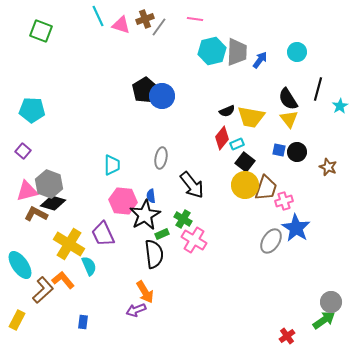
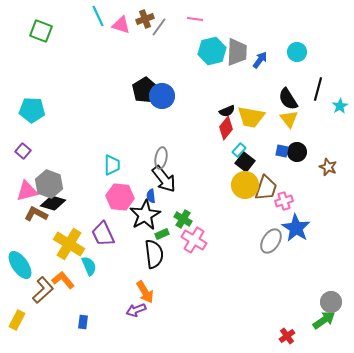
red diamond at (222, 138): moved 4 px right, 10 px up
cyan rectangle at (237, 144): moved 2 px right, 6 px down; rotated 24 degrees counterclockwise
blue square at (279, 150): moved 3 px right, 1 px down
black arrow at (192, 185): moved 28 px left, 6 px up
pink hexagon at (123, 201): moved 3 px left, 4 px up
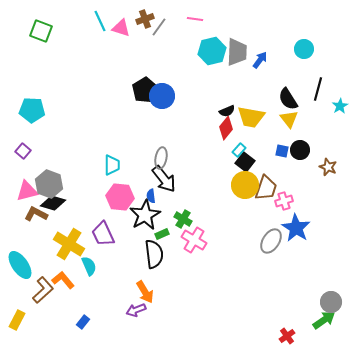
cyan line at (98, 16): moved 2 px right, 5 px down
pink triangle at (121, 25): moved 3 px down
cyan circle at (297, 52): moved 7 px right, 3 px up
black circle at (297, 152): moved 3 px right, 2 px up
blue rectangle at (83, 322): rotated 32 degrees clockwise
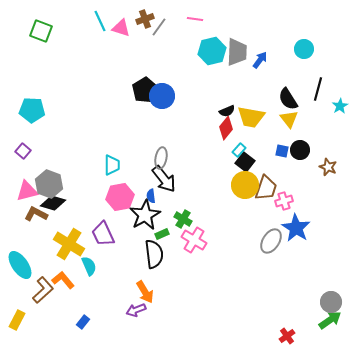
pink hexagon at (120, 197): rotated 16 degrees counterclockwise
green arrow at (324, 320): moved 6 px right
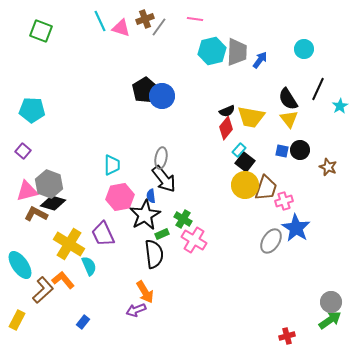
black line at (318, 89): rotated 10 degrees clockwise
red cross at (287, 336): rotated 21 degrees clockwise
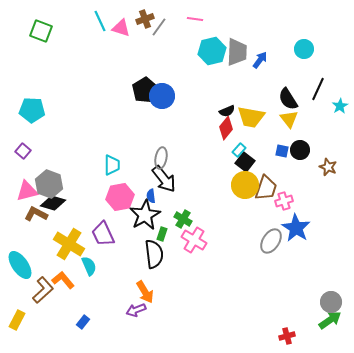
green rectangle at (162, 234): rotated 48 degrees counterclockwise
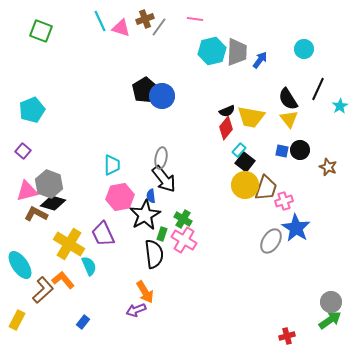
cyan pentagon at (32, 110): rotated 25 degrees counterclockwise
pink cross at (194, 240): moved 10 px left
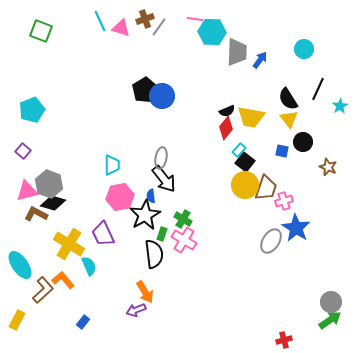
cyan hexagon at (212, 51): moved 19 px up; rotated 16 degrees clockwise
black circle at (300, 150): moved 3 px right, 8 px up
red cross at (287, 336): moved 3 px left, 4 px down
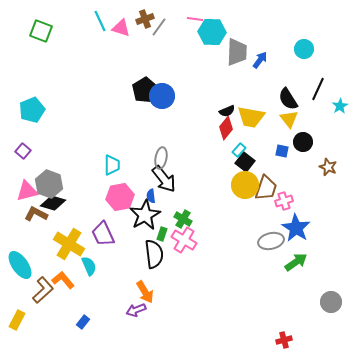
gray ellipse at (271, 241): rotated 45 degrees clockwise
green arrow at (330, 320): moved 34 px left, 58 px up
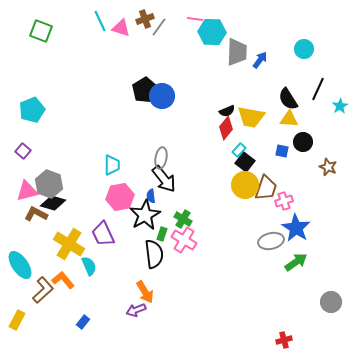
yellow triangle at (289, 119): rotated 48 degrees counterclockwise
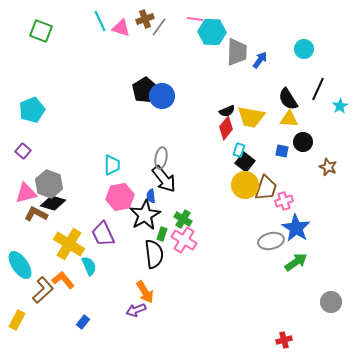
cyan rectangle at (239, 150): rotated 24 degrees counterclockwise
pink triangle at (27, 191): moved 1 px left, 2 px down
